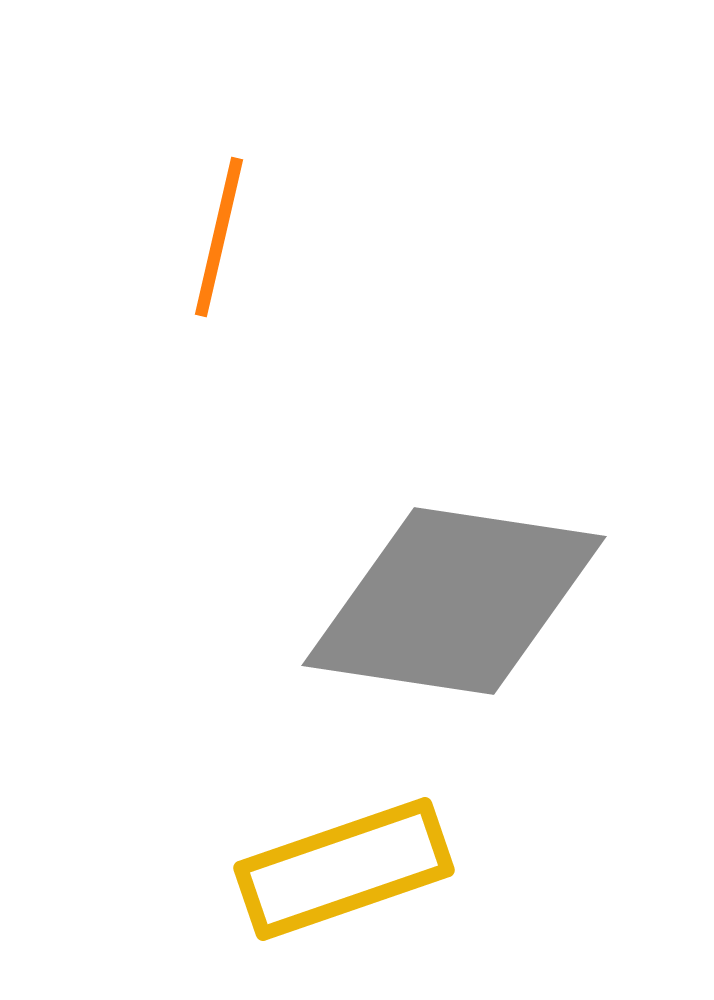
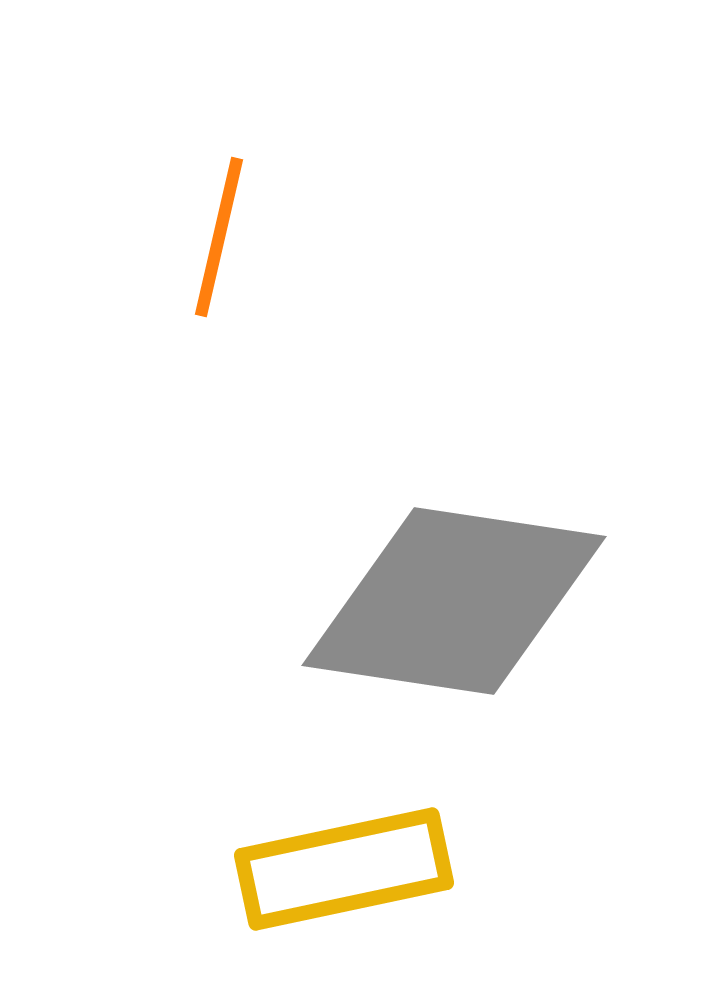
yellow rectangle: rotated 7 degrees clockwise
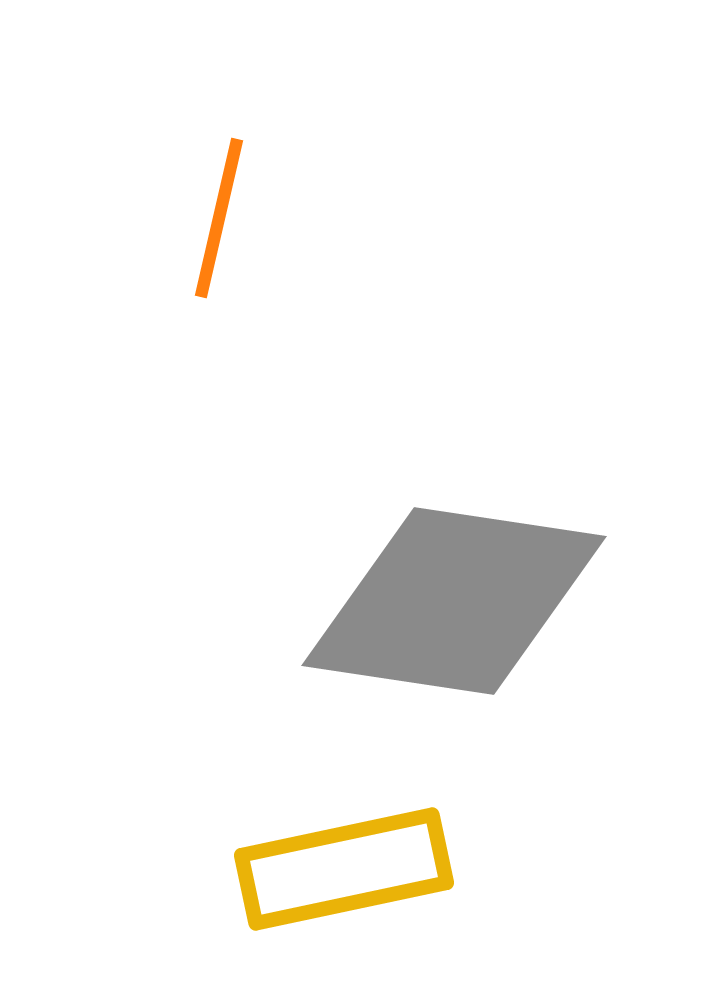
orange line: moved 19 px up
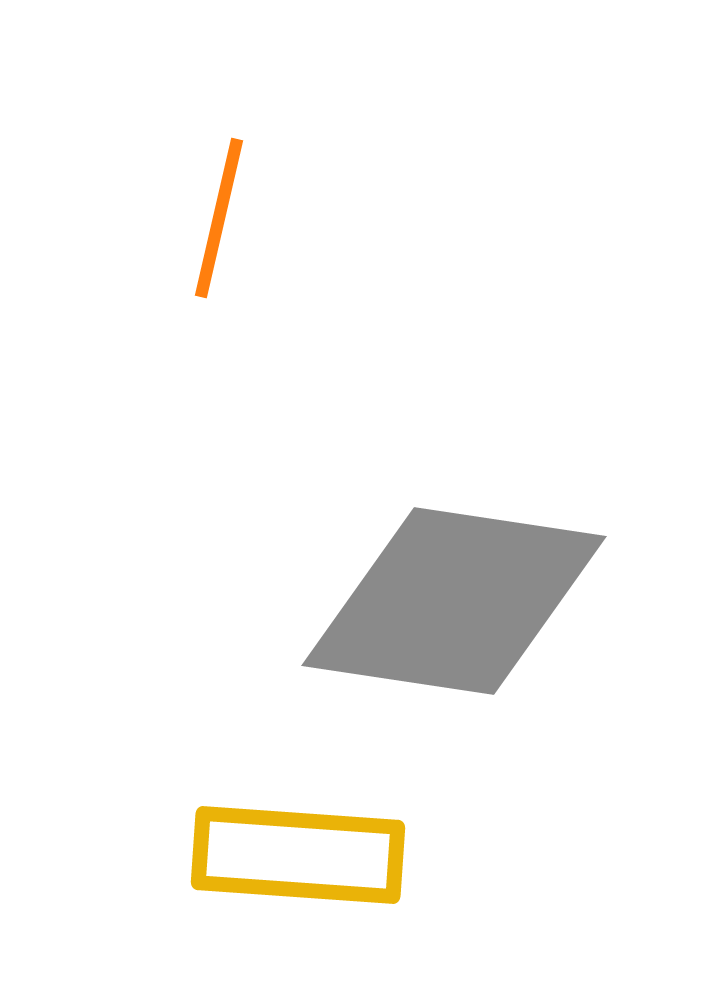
yellow rectangle: moved 46 px left, 14 px up; rotated 16 degrees clockwise
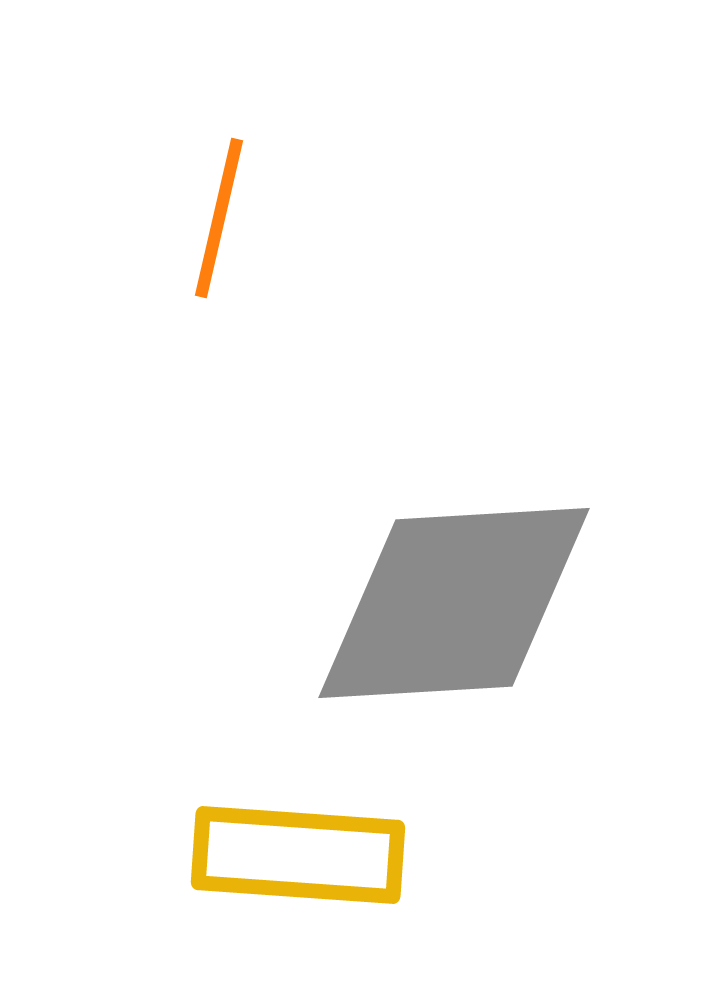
gray diamond: moved 2 px down; rotated 12 degrees counterclockwise
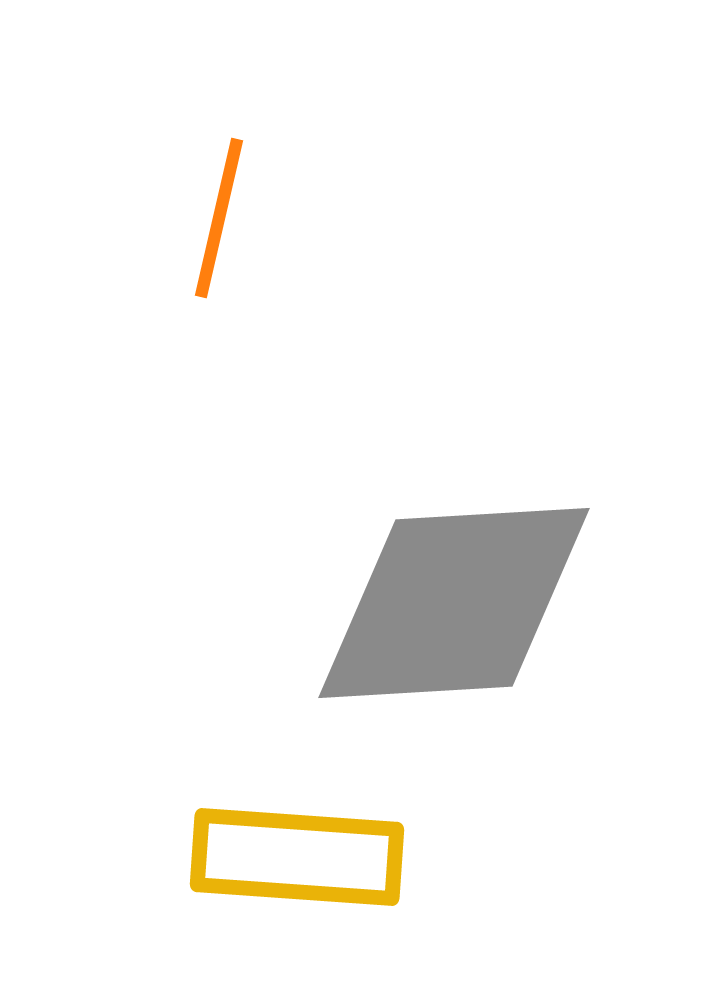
yellow rectangle: moved 1 px left, 2 px down
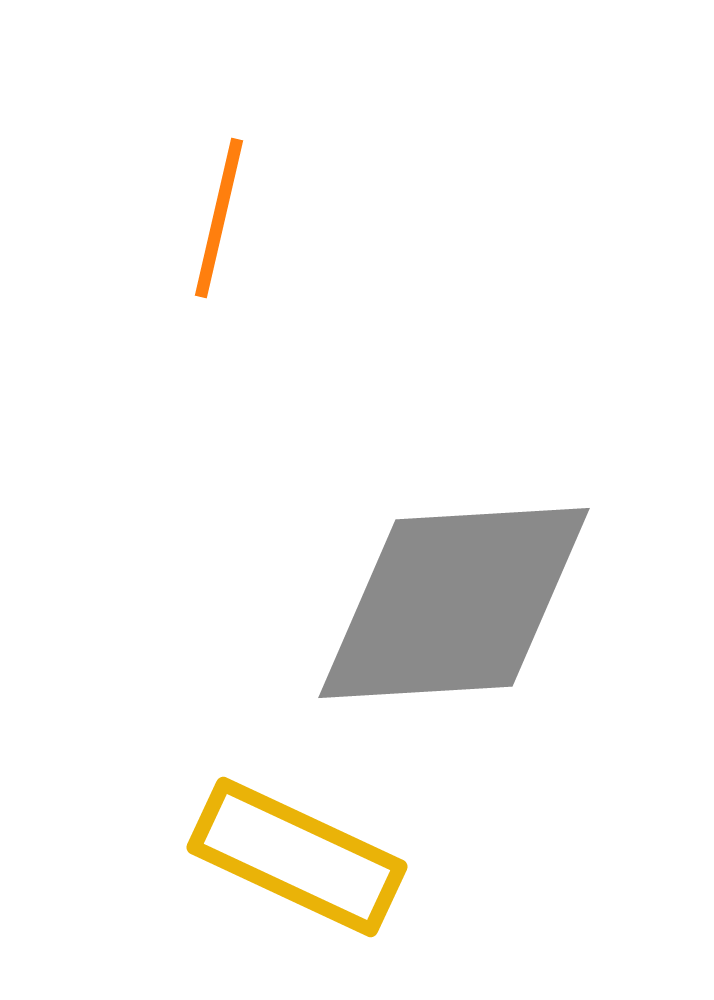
yellow rectangle: rotated 21 degrees clockwise
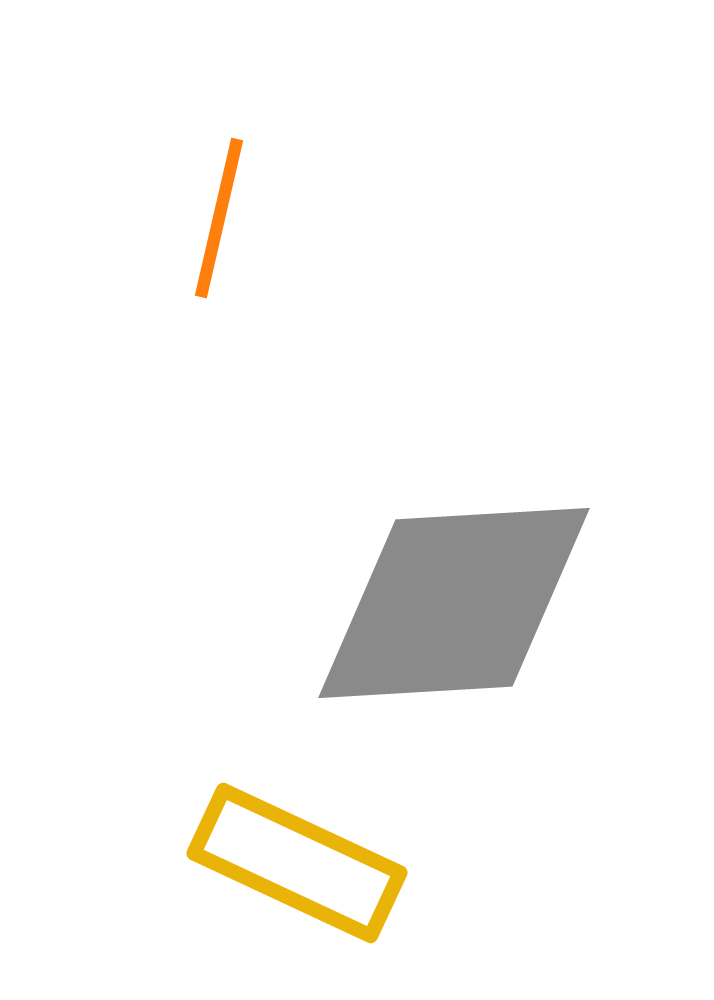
yellow rectangle: moved 6 px down
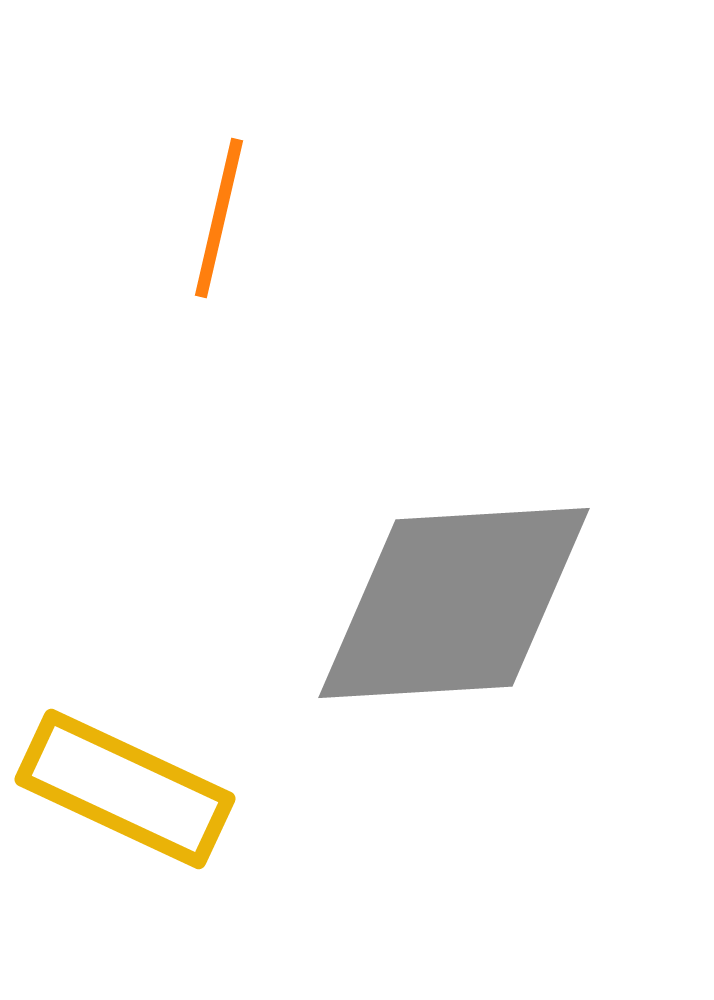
yellow rectangle: moved 172 px left, 74 px up
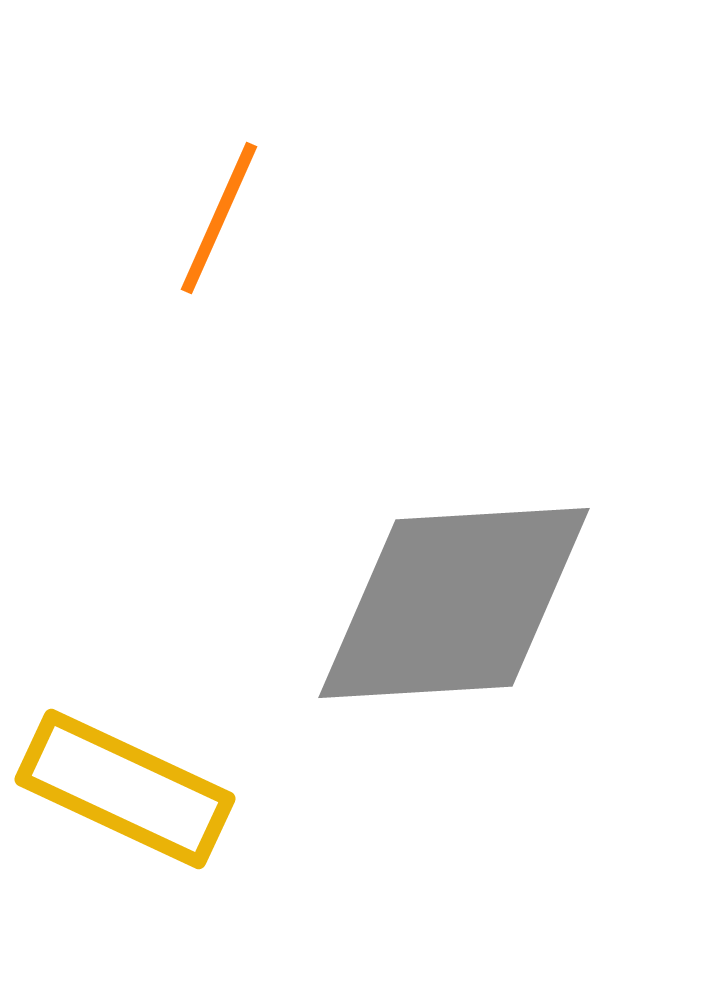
orange line: rotated 11 degrees clockwise
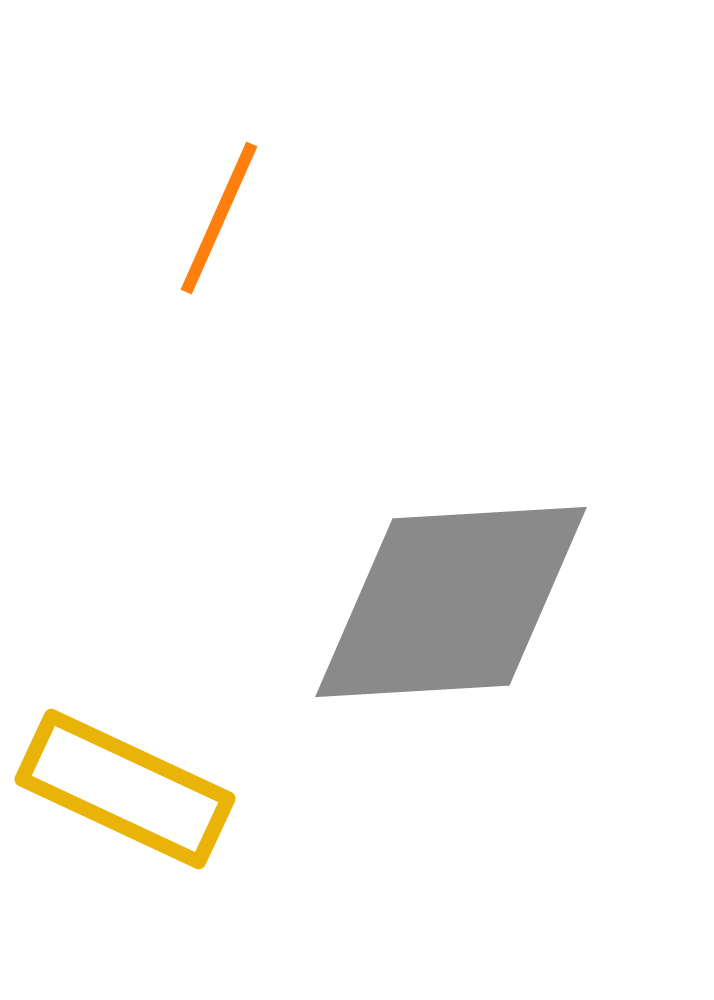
gray diamond: moved 3 px left, 1 px up
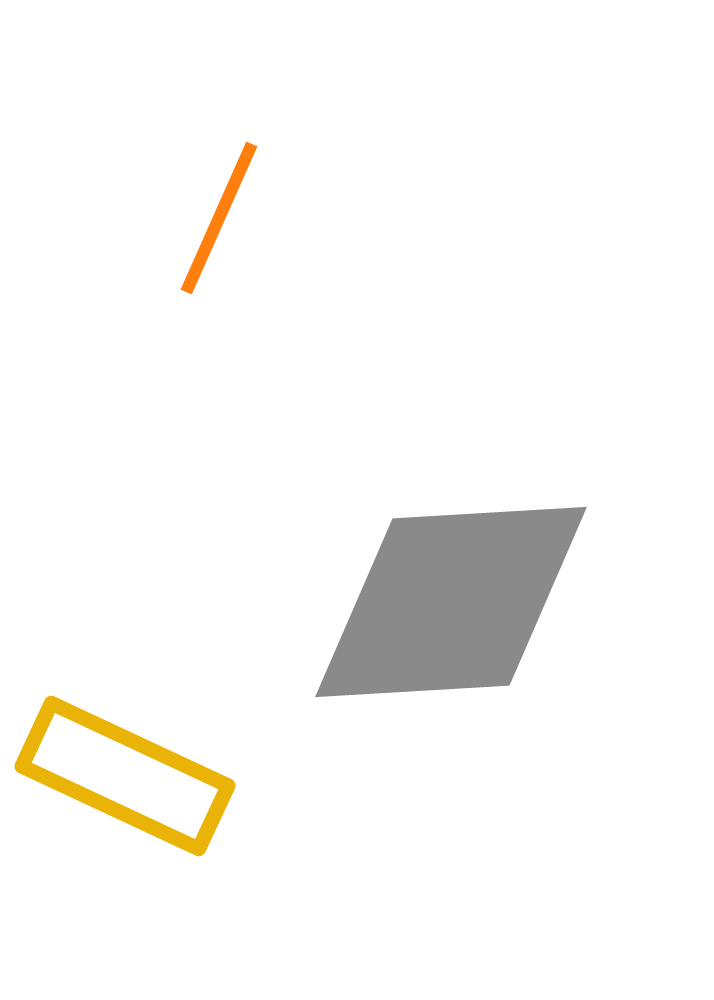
yellow rectangle: moved 13 px up
